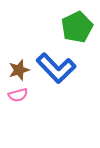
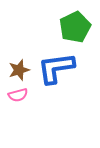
green pentagon: moved 2 px left
blue L-shape: rotated 126 degrees clockwise
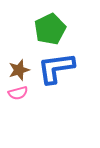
green pentagon: moved 25 px left, 2 px down
pink semicircle: moved 2 px up
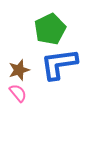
blue L-shape: moved 3 px right, 4 px up
pink semicircle: rotated 114 degrees counterclockwise
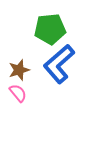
green pentagon: rotated 20 degrees clockwise
blue L-shape: rotated 33 degrees counterclockwise
